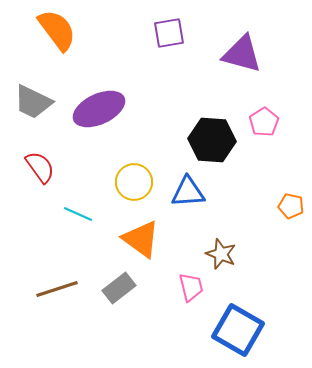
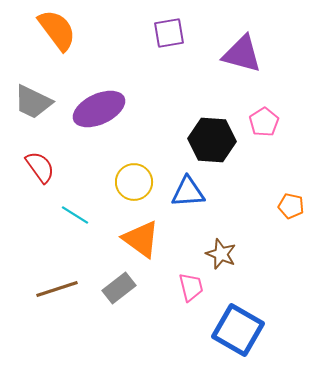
cyan line: moved 3 px left, 1 px down; rotated 8 degrees clockwise
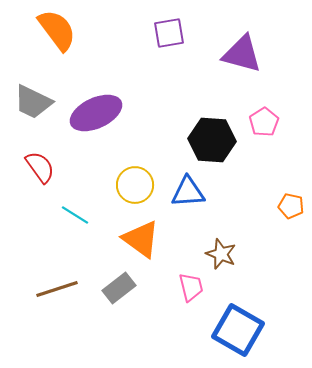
purple ellipse: moved 3 px left, 4 px down
yellow circle: moved 1 px right, 3 px down
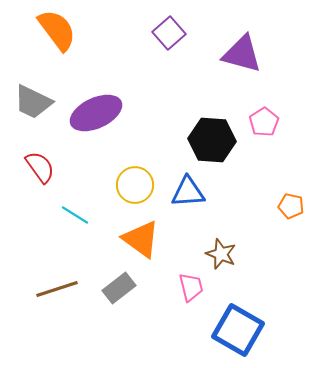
purple square: rotated 32 degrees counterclockwise
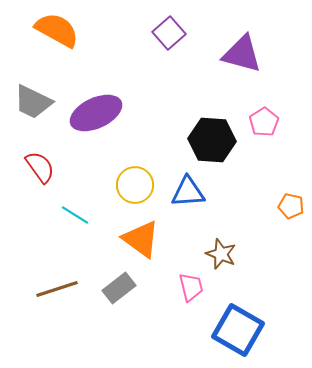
orange semicircle: rotated 24 degrees counterclockwise
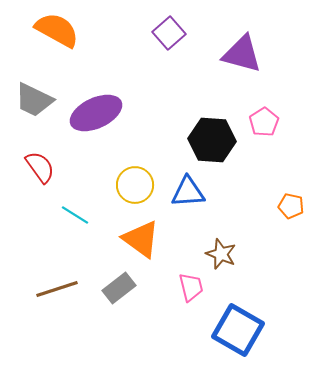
gray trapezoid: moved 1 px right, 2 px up
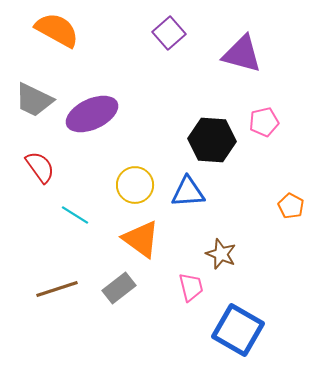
purple ellipse: moved 4 px left, 1 px down
pink pentagon: rotated 20 degrees clockwise
orange pentagon: rotated 15 degrees clockwise
